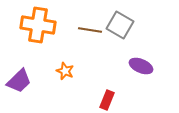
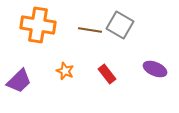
purple ellipse: moved 14 px right, 3 px down
red rectangle: moved 26 px up; rotated 60 degrees counterclockwise
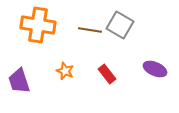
purple trapezoid: rotated 116 degrees clockwise
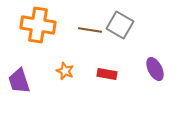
purple ellipse: rotated 40 degrees clockwise
red rectangle: rotated 42 degrees counterclockwise
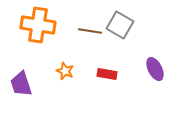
brown line: moved 1 px down
purple trapezoid: moved 2 px right, 3 px down
